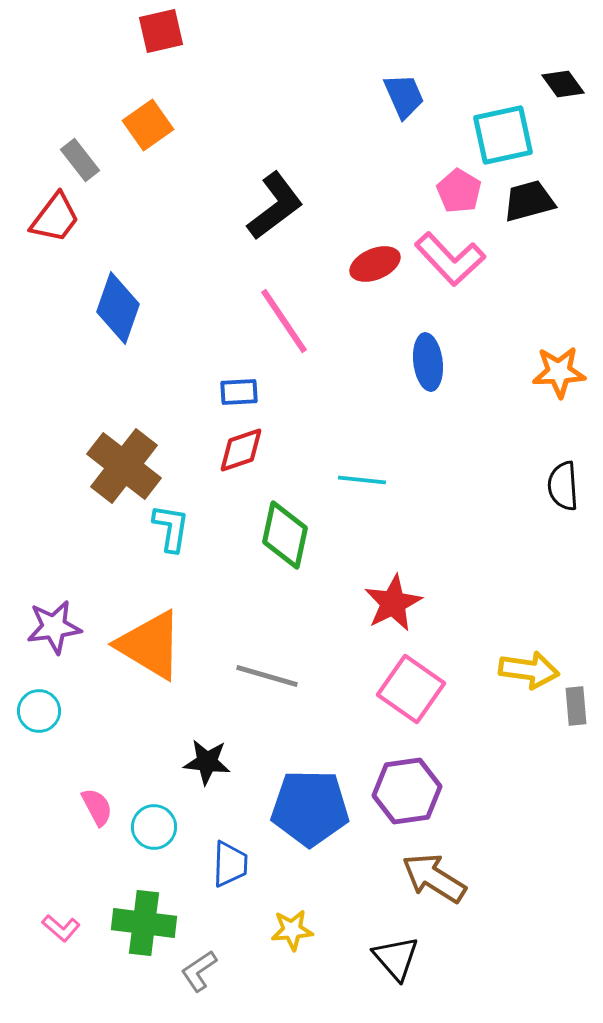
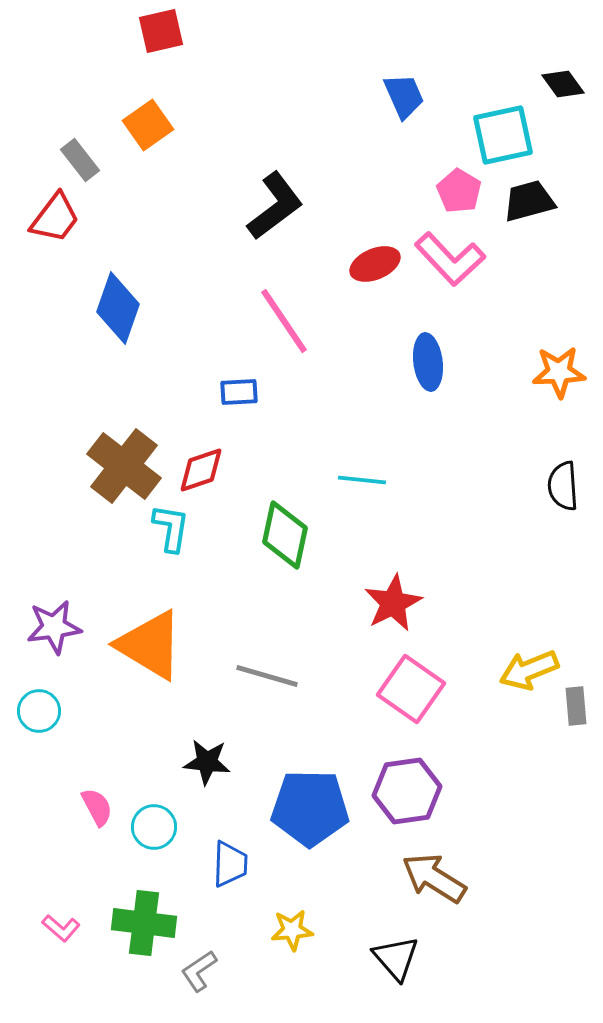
red diamond at (241, 450): moved 40 px left, 20 px down
yellow arrow at (529, 670): rotated 150 degrees clockwise
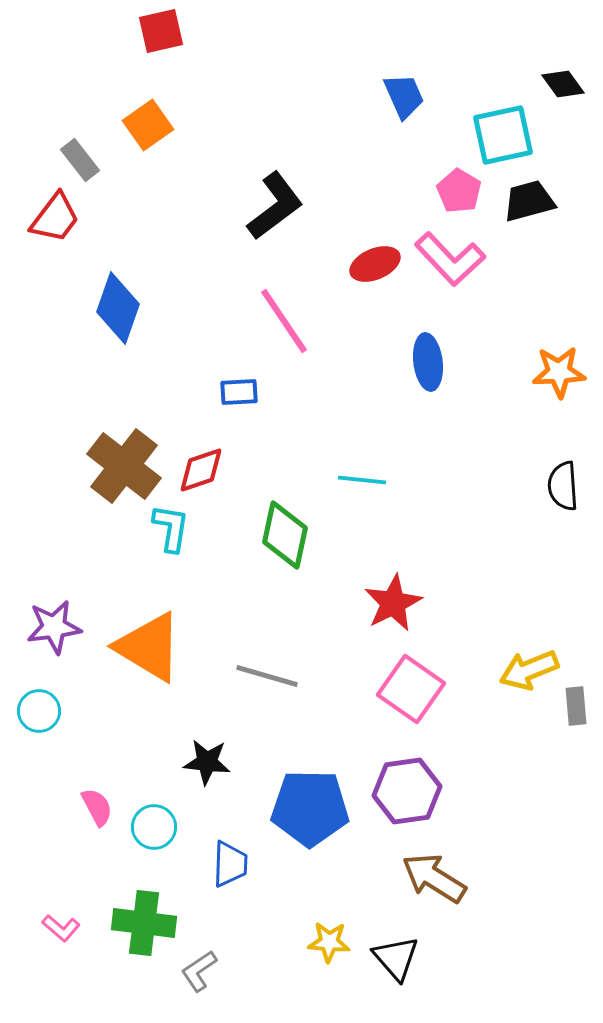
orange triangle at (150, 645): moved 1 px left, 2 px down
yellow star at (292, 930): moved 37 px right, 12 px down; rotated 9 degrees clockwise
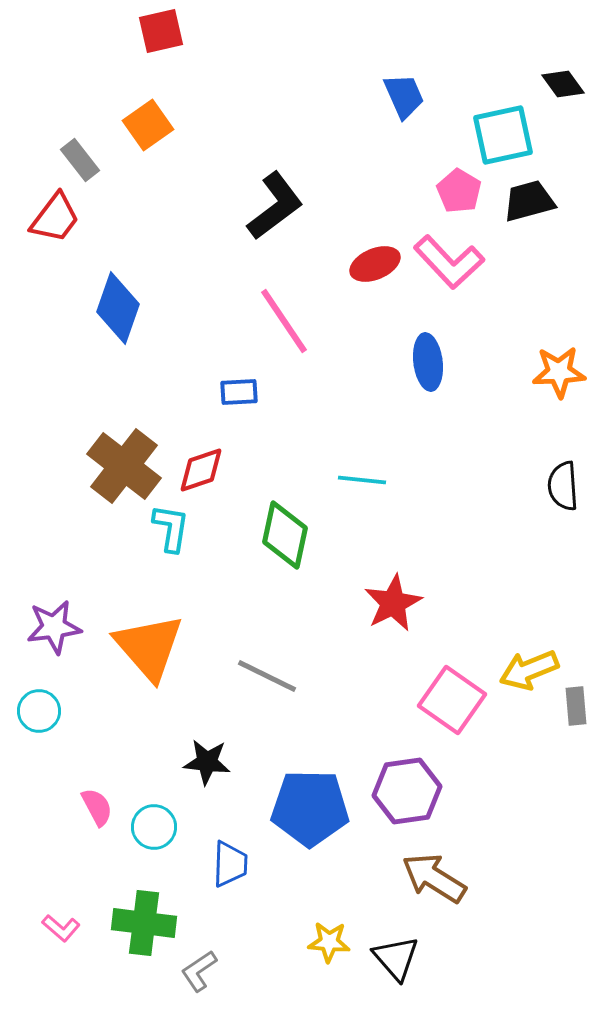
pink L-shape at (450, 259): moved 1 px left, 3 px down
orange triangle at (149, 647): rotated 18 degrees clockwise
gray line at (267, 676): rotated 10 degrees clockwise
pink square at (411, 689): moved 41 px right, 11 px down
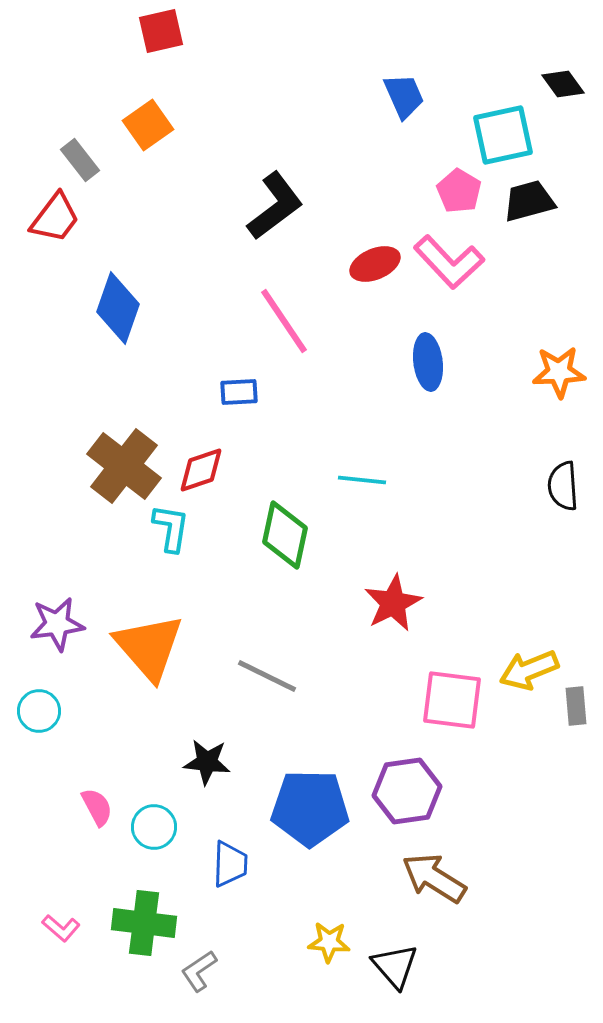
purple star at (54, 627): moved 3 px right, 3 px up
pink square at (452, 700): rotated 28 degrees counterclockwise
black triangle at (396, 958): moved 1 px left, 8 px down
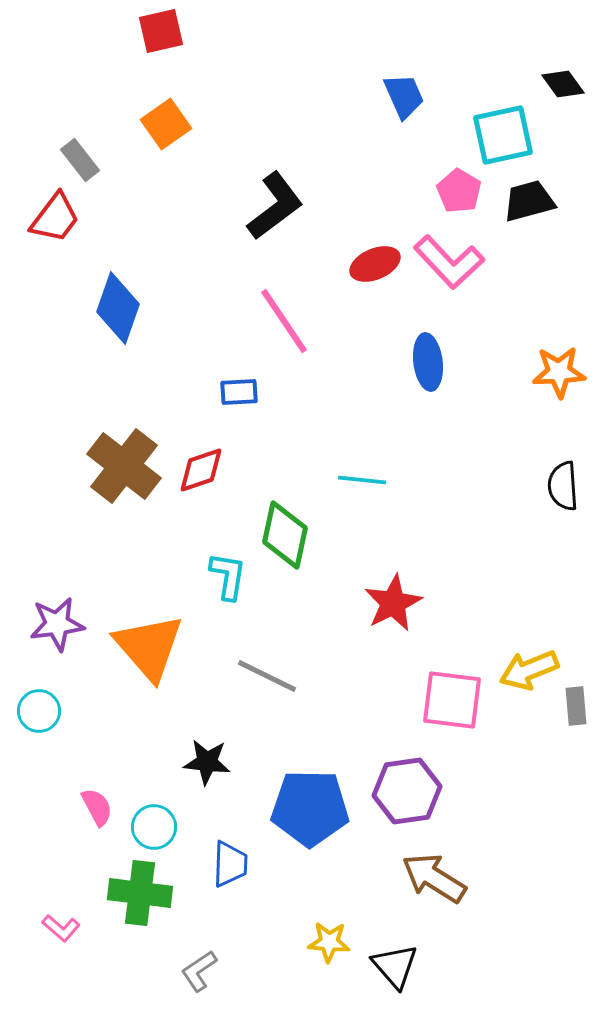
orange square at (148, 125): moved 18 px right, 1 px up
cyan L-shape at (171, 528): moved 57 px right, 48 px down
green cross at (144, 923): moved 4 px left, 30 px up
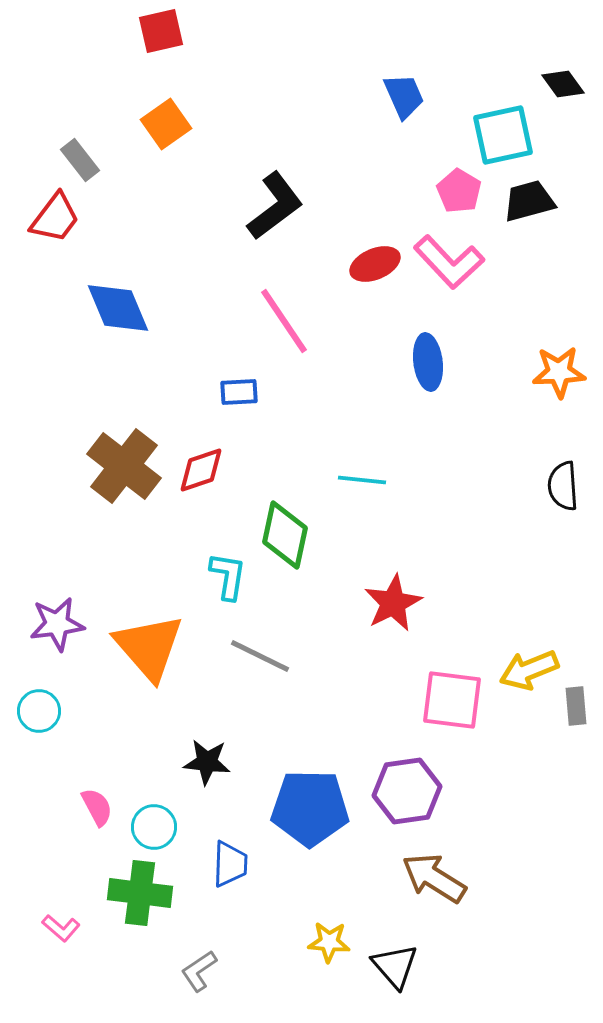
blue diamond at (118, 308): rotated 42 degrees counterclockwise
gray line at (267, 676): moved 7 px left, 20 px up
